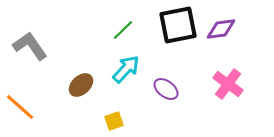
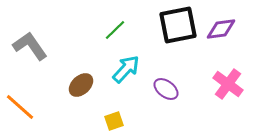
green line: moved 8 px left
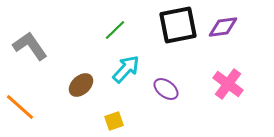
purple diamond: moved 2 px right, 2 px up
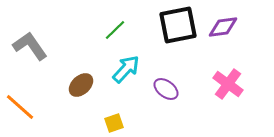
yellow square: moved 2 px down
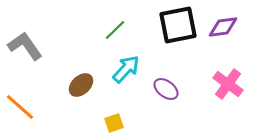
gray L-shape: moved 5 px left
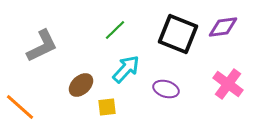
black square: moved 9 px down; rotated 33 degrees clockwise
gray L-shape: moved 17 px right; rotated 99 degrees clockwise
purple ellipse: rotated 20 degrees counterclockwise
yellow square: moved 7 px left, 16 px up; rotated 12 degrees clockwise
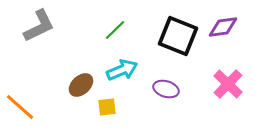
black square: moved 2 px down
gray L-shape: moved 3 px left, 20 px up
cyan arrow: moved 4 px left, 1 px down; rotated 24 degrees clockwise
pink cross: rotated 8 degrees clockwise
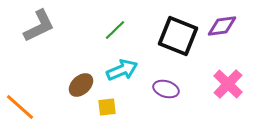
purple diamond: moved 1 px left, 1 px up
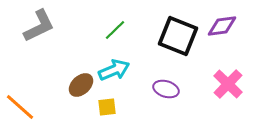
cyan arrow: moved 8 px left
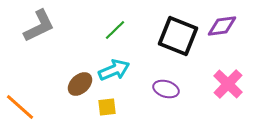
brown ellipse: moved 1 px left, 1 px up
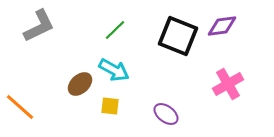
cyan arrow: rotated 52 degrees clockwise
pink cross: rotated 16 degrees clockwise
purple ellipse: moved 25 px down; rotated 20 degrees clockwise
yellow square: moved 3 px right, 1 px up; rotated 12 degrees clockwise
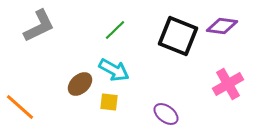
purple diamond: rotated 16 degrees clockwise
yellow square: moved 1 px left, 4 px up
